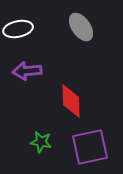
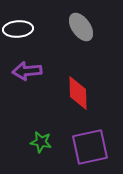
white ellipse: rotated 8 degrees clockwise
red diamond: moved 7 px right, 8 px up
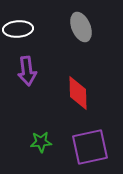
gray ellipse: rotated 12 degrees clockwise
purple arrow: rotated 92 degrees counterclockwise
green star: rotated 15 degrees counterclockwise
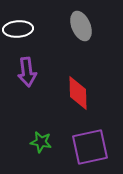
gray ellipse: moved 1 px up
purple arrow: moved 1 px down
green star: rotated 15 degrees clockwise
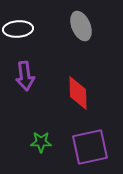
purple arrow: moved 2 px left, 4 px down
green star: rotated 10 degrees counterclockwise
